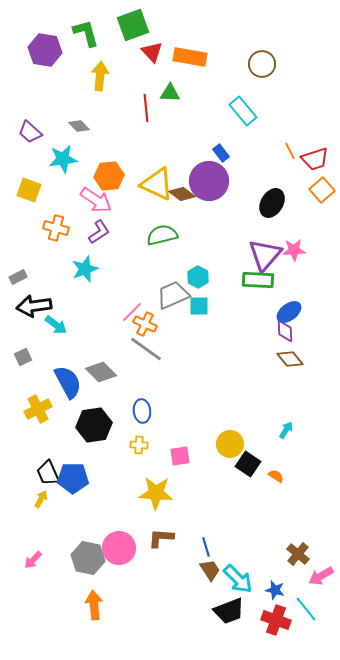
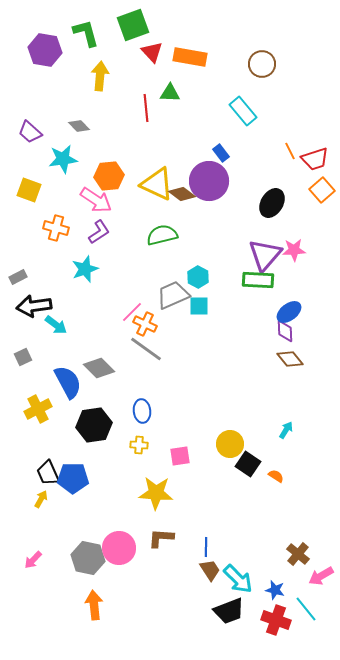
gray diamond at (101, 372): moved 2 px left, 4 px up
blue line at (206, 547): rotated 18 degrees clockwise
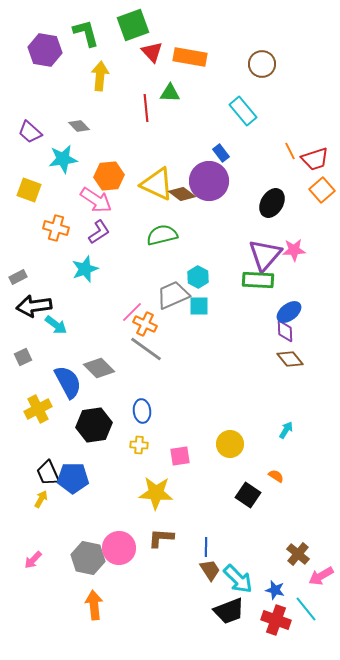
black square at (248, 464): moved 31 px down
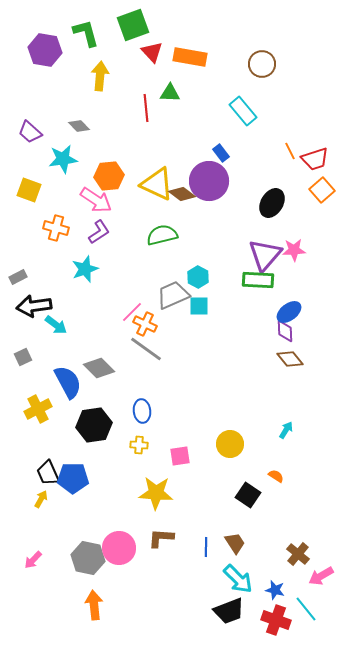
brown trapezoid at (210, 570): moved 25 px right, 27 px up
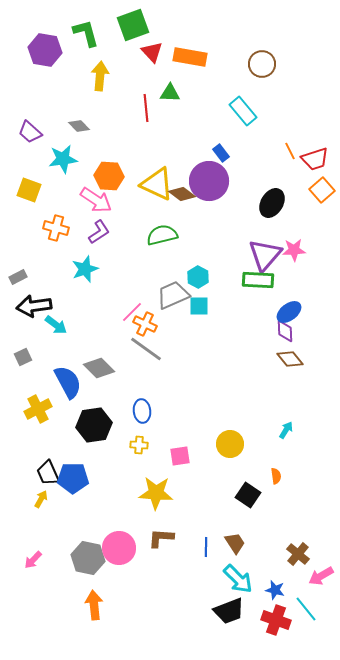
orange hexagon at (109, 176): rotated 8 degrees clockwise
orange semicircle at (276, 476): rotated 49 degrees clockwise
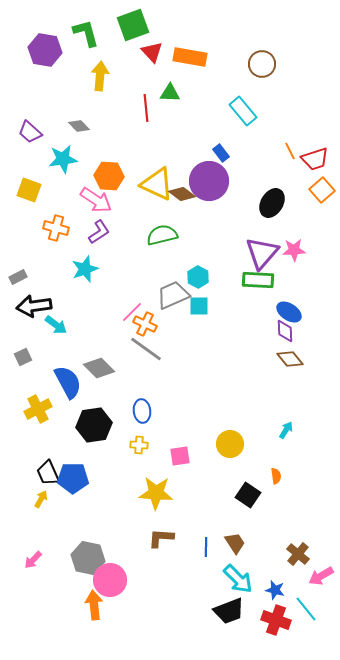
purple triangle at (265, 255): moved 3 px left, 2 px up
blue ellipse at (289, 312): rotated 70 degrees clockwise
pink circle at (119, 548): moved 9 px left, 32 px down
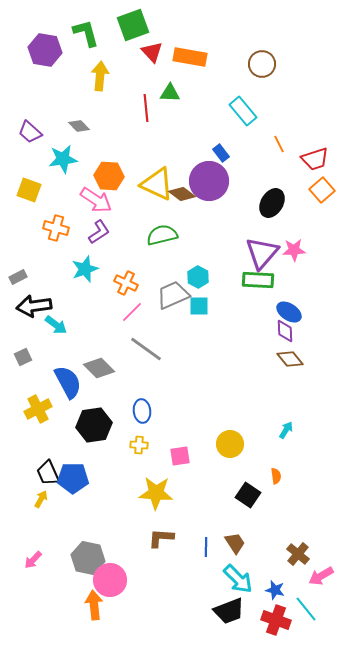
orange line at (290, 151): moved 11 px left, 7 px up
orange cross at (145, 324): moved 19 px left, 41 px up
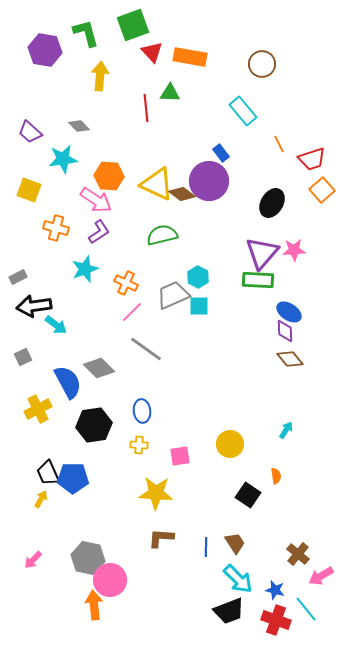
red trapezoid at (315, 159): moved 3 px left
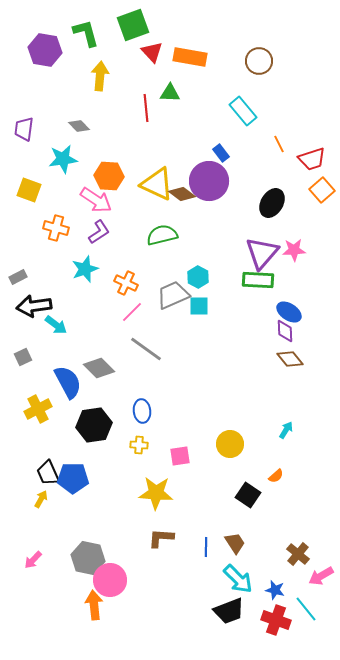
brown circle at (262, 64): moved 3 px left, 3 px up
purple trapezoid at (30, 132): moved 6 px left, 3 px up; rotated 55 degrees clockwise
orange semicircle at (276, 476): rotated 56 degrees clockwise
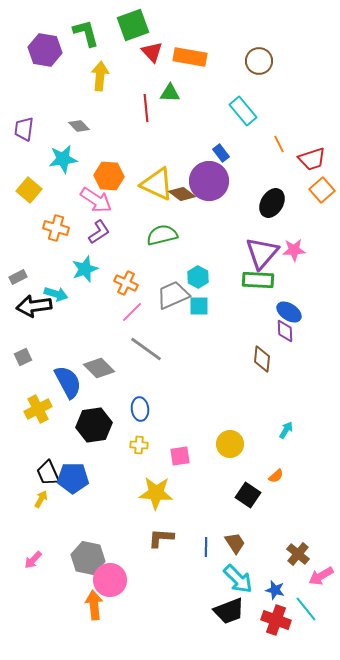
yellow square at (29, 190): rotated 20 degrees clockwise
cyan arrow at (56, 325): moved 31 px up; rotated 20 degrees counterclockwise
brown diamond at (290, 359): moved 28 px left; rotated 44 degrees clockwise
blue ellipse at (142, 411): moved 2 px left, 2 px up
